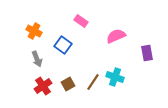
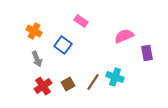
pink semicircle: moved 8 px right
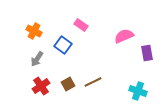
pink rectangle: moved 4 px down
gray arrow: rotated 56 degrees clockwise
cyan cross: moved 23 px right, 14 px down
brown line: rotated 30 degrees clockwise
red cross: moved 2 px left
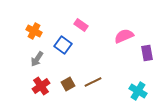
cyan cross: rotated 12 degrees clockwise
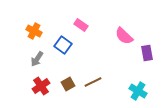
pink semicircle: rotated 114 degrees counterclockwise
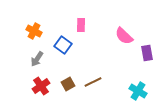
pink rectangle: rotated 56 degrees clockwise
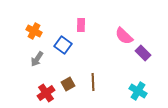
purple rectangle: moved 4 px left; rotated 35 degrees counterclockwise
brown line: rotated 66 degrees counterclockwise
red cross: moved 5 px right, 7 px down
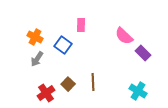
orange cross: moved 1 px right, 6 px down
brown square: rotated 16 degrees counterclockwise
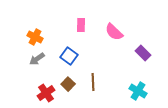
pink semicircle: moved 10 px left, 4 px up
blue square: moved 6 px right, 11 px down
gray arrow: rotated 21 degrees clockwise
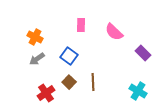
brown square: moved 1 px right, 2 px up
